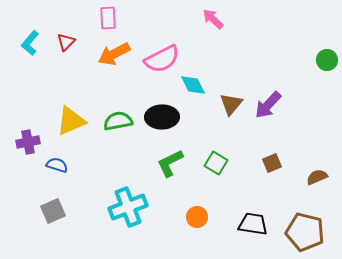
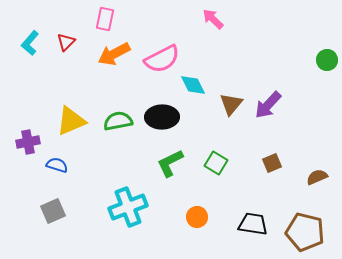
pink rectangle: moved 3 px left, 1 px down; rotated 15 degrees clockwise
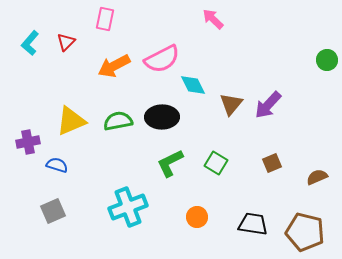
orange arrow: moved 12 px down
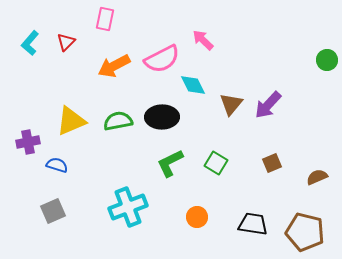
pink arrow: moved 10 px left, 21 px down
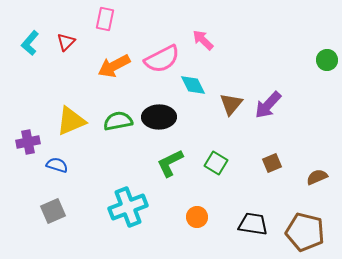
black ellipse: moved 3 px left
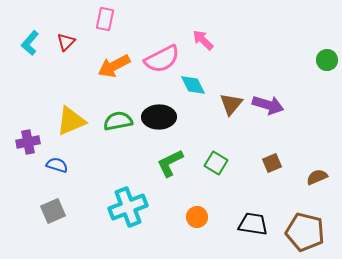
purple arrow: rotated 116 degrees counterclockwise
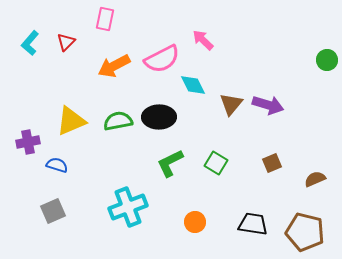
brown semicircle: moved 2 px left, 2 px down
orange circle: moved 2 px left, 5 px down
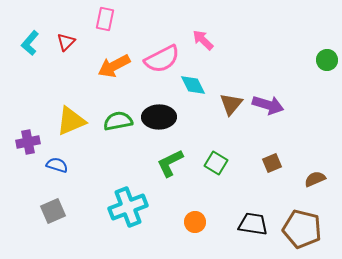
brown pentagon: moved 3 px left, 3 px up
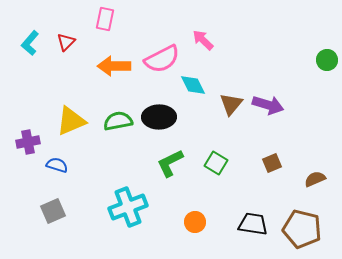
orange arrow: rotated 28 degrees clockwise
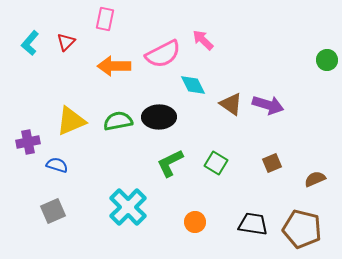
pink semicircle: moved 1 px right, 5 px up
brown triangle: rotated 35 degrees counterclockwise
cyan cross: rotated 24 degrees counterclockwise
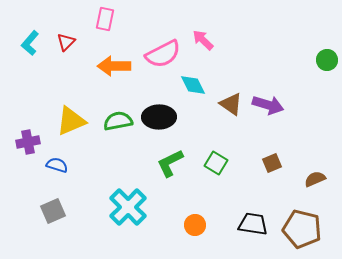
orange circle: moved 3 px down
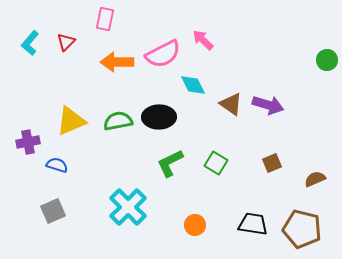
orange arrow: moved 3 px right, 4 px up
